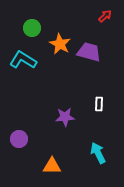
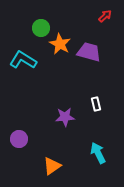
green circle: moved 9 px right
white rectangle: moved 3 px left; rotated 16 degrees counterclockwise
orange triangle: rotated 36 degrees counterclockwise
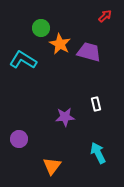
orange triangle: rotated 18 degrees counterclockwise
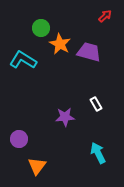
white rectangle: rotated 16 degrees counterclockwise
orange triangle: moved 15 px left
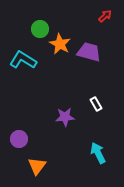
green circle: moved 1 px left, 1 px down
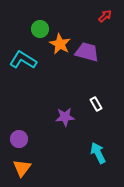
purple trapezoid: moved 2 px left
orange triangle: moved 15 px left, 2 px down
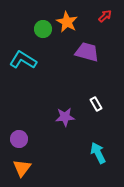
green circle: moved 3 px right
orange star: moved 7 px right, 22 px up
